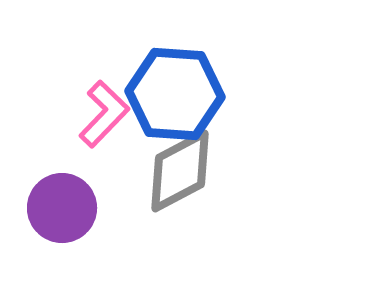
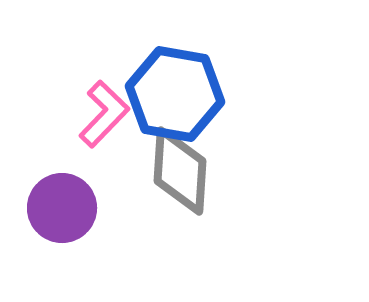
blue hexagon: rotated 6 degrees clockwise
gray diamond: rotated 58 degrees counterclockwise
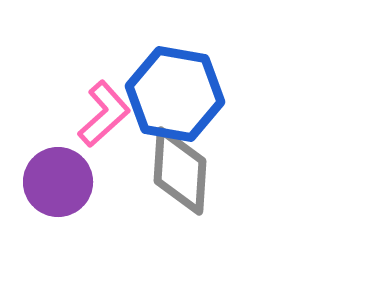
pink L-shape: rotated 4 degrees clockwise
purple circle: moved 4 px left, 26 px up
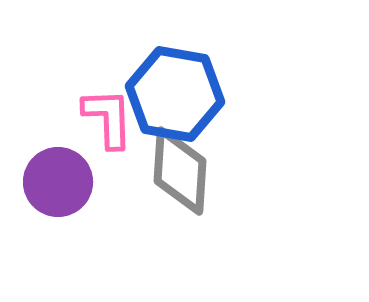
pink L-shape: moved 4 px right, 4 px down; rotated 50 degrees counterclockwise
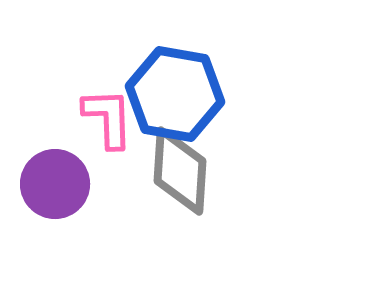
purple circle: moved 3 px left, 2 px down
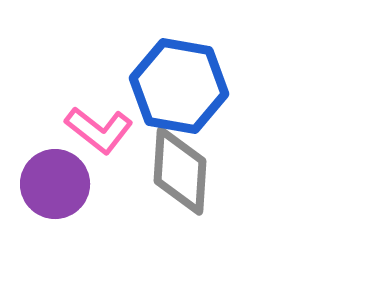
blue hexagon: moved 4 px right, 8 px up
pink L-shape: moved 9 px left, 12 px down; rotated 130 degrees clockwise
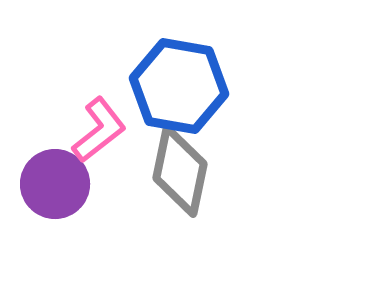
pink L-shape: rotated 76 degrees counterclockwise
gray diamond: rotated 8 degrees clockwise
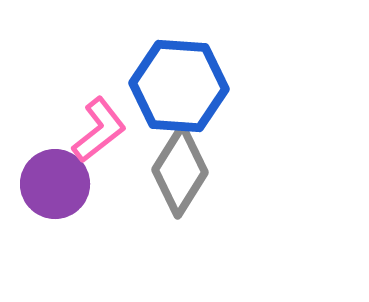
blue hexagon: rotated 6 degrees counterclockwise
gray diamond: rotated 20 degrees clockwise
